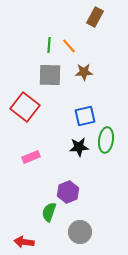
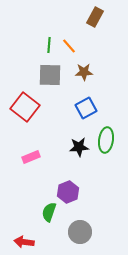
blue square: moved 1 px right, 8 px up; rotated 15 degrees counterclockwise
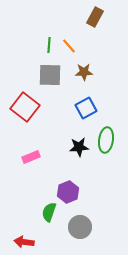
gray circle: moved 5 px up
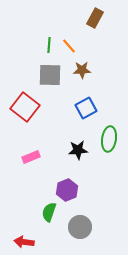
brown rectangle: moved 1 px down
brown star: moved 2 px left, 2 px up
green ellipse: moved 3 px right, 1 px up
black star: moved 1 px left, 3 px down
purple hexagon: moved 1 px left, 2 px up
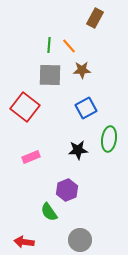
green semicircle: rotated 54 degrees counterclockwise
gray circle: moved 13 px down
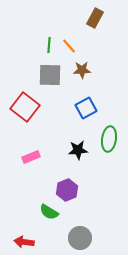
green semicircle: rotated 24 degrees counterclockwise
gray circle: moved 2 px up
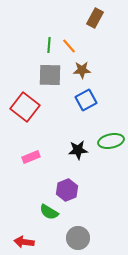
blue square: moved 8 px up
green ellipse: moved 2 px right, 2 px down; rotated 70 degrees clockwise
gray circle: moved 2 px left
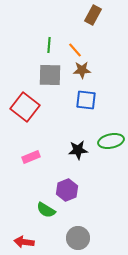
brown rectangle: moved 2 px left, 3 px up
orange line: moved 6 px right, 4 px down
blue square: rotated 35 degrees clockwise
green semicircle: moved 3 px left, 2 px up
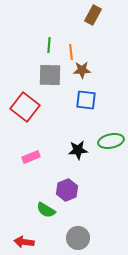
orange line: moved 4 px left, 2 px down; rotated 35 degrees clockwise
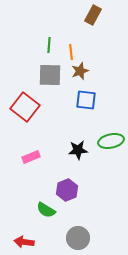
brown star: moved 2 px left, 1 px down; rotated 18 degrees counterclockwise
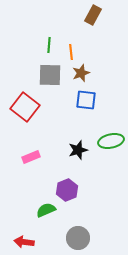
brown star: moved 1 px right, 2 px down
black star: rotated 12 degrees counterclockwise
green semicircle: rotated 126 degrees clockwise
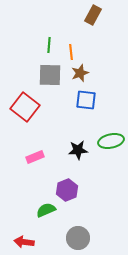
brown star: moved 1 px left
black star: rotated 12 degrees clockwise
pink rectangle: moved 4 px right
